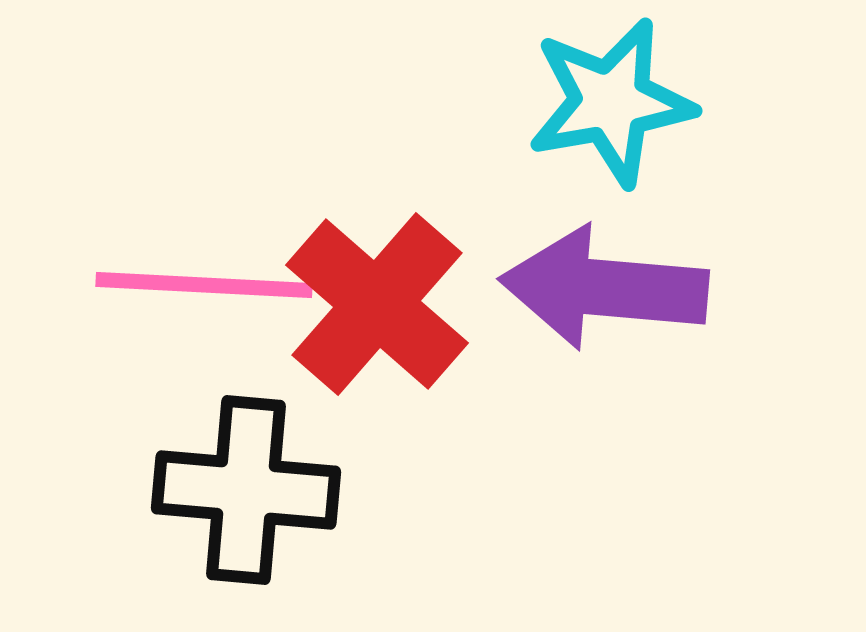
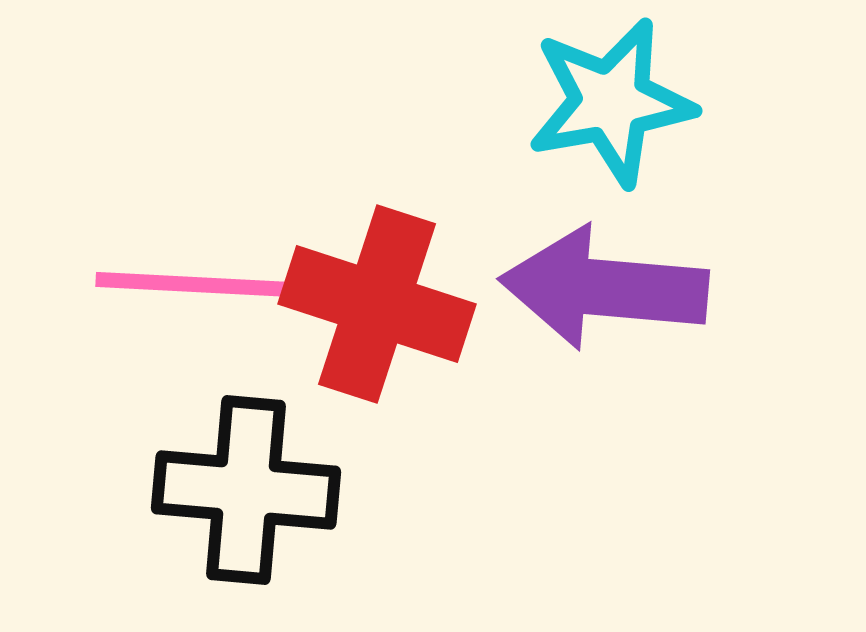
red cross: rotated 23 degrees counterclockwise
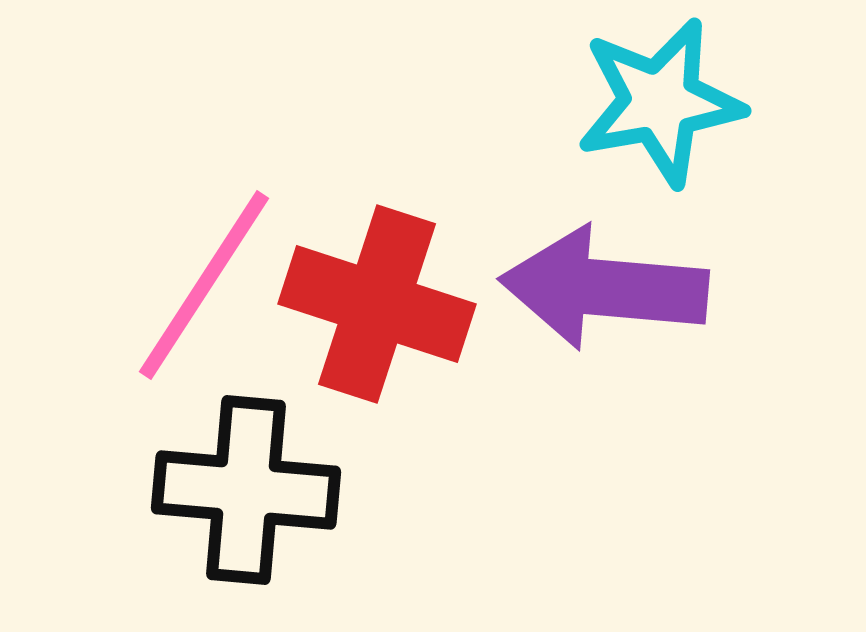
cyan star: moved 49 px right
pink line: rotated 60 degrees counterclockwise
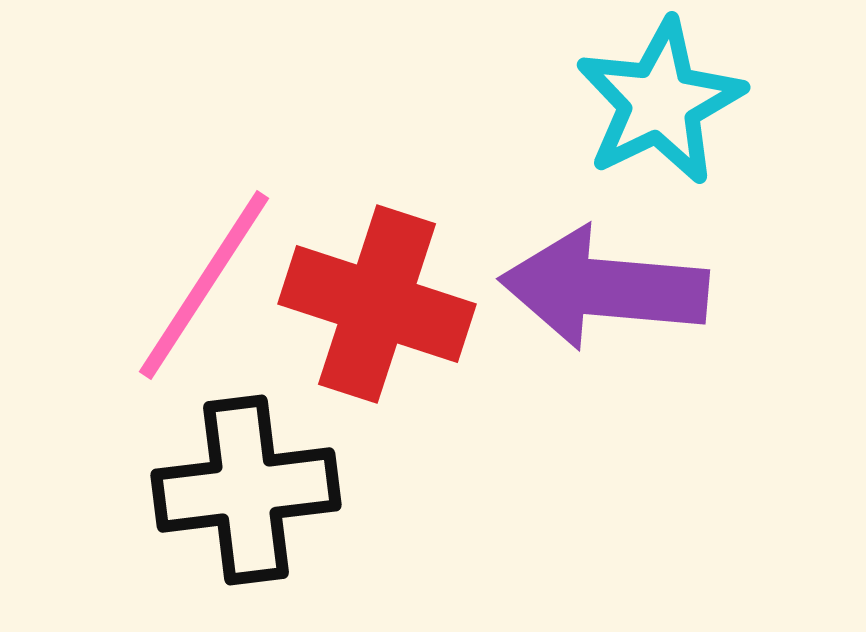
cyan star: rotated 16 degrees counterclockwise
black cross: rotated 12 degrees counterclockwise
